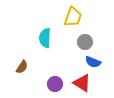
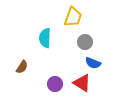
blue semicircle: moved 1 px down
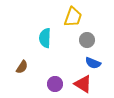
gray circle: moved 2 px right, 2 px up
red triangle: moved 1 px right, 1 px down
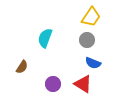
yellow trapezoid: moved 18 px right; rotated 15 degrees clockwise
cyan semicircle: rotated 18 degrees clockwise
purple circle: moved 2 px left
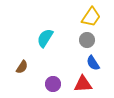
cyan semicircle: rotated 12 degrees clockwise
blue semicircle: rotated 35 degrees clockwise
red triangle: rotated 36 degrees counterclockwise
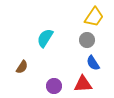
yellow trapezoid: moved 3 px right
purple circle: moved 1 px right, 2 px down
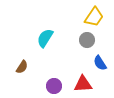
blue semicircle: moved 7 px right
